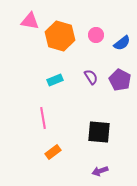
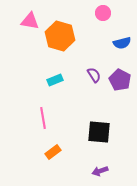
pink circle: moved 7 px right, 22 px up
blue semicircle: rotated 24 degrees clockwise
purple semicircle: moved 3 px right, 2 px up
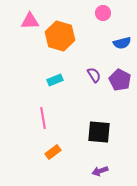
pink triangle: rotated 12 degrees counterclockwise
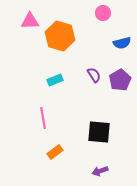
purple pentagon: rotated 15 degrees clockwise
orange rectangle: moved 2 px right
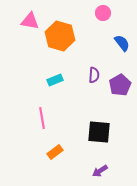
pink triangle: rotated 12 degrees clockwise
blue semicircle: rotated 114 degrees counterclockwise
purple semicircle: rotated 35 degrees clockwise
purple pentagon: moved 5 px down
pink line: moved 1 px left
purple arrow: rotated 14 degrees counterclockwise
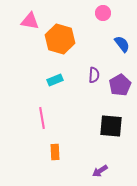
orange hexagon: moved 3 px down
blue semicircle: moved 1 px down
black square: moved 12 px right, 6 px up
orange rectangle: rotated 56 degrees counterclockwise
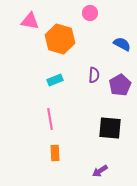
pink circle: moved 13 px left
blue semicircle: rotated 24 degrees counterclockwise
pink line: moved 8 px right, 1 px down
black square: moved 1 px left, 2 px down
orange rectangle: moved 1 px down
